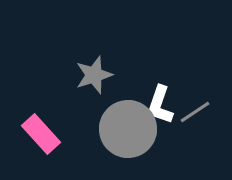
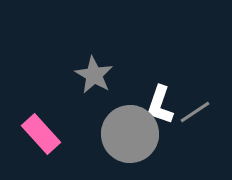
gray star: rotated 24 degrees counterclockwise
gray circle: moved 2 px right, 5 px down
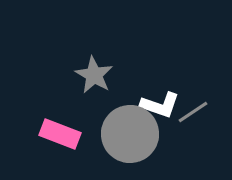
white L-shape: rotated 90 degrees counterclockwise
gray line: moved 2 px left
pink rectangle: moved 19 px right; rotated 27 degrees counterclockwise
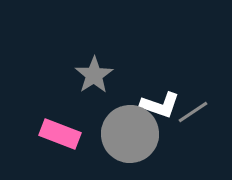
gray star: rotated 9 degrees clockwise
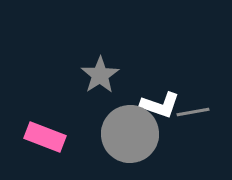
gray star: moved 6 px right
gray line: rotated 24 degrees clockwise
pink rectangle: moved 15 px left, 3 px down
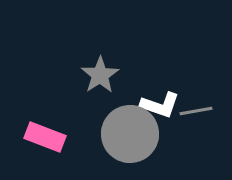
gray line: moved 3 px right, 1 px up
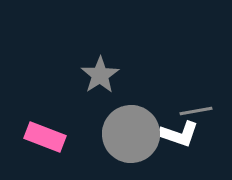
white L-shape: moved 19 px right, 29 px down
gray circle: moved 1 px right
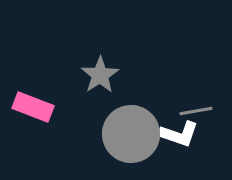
pink rectangle: moved 12 px left, 30 px up
